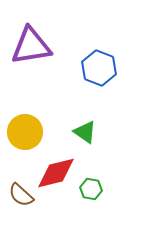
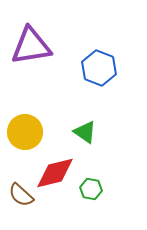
red diamond: moved 1 px left
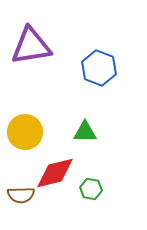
green triangle: rotated 35 degrees counterclockwise
brown semicircle: rotated 44 degrees counterclockwise
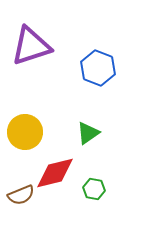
purple triangle: rotated 9 degrees counterclockwise
blue hexagon: moved 1 px left
green triangle: moved 3 px right, 1 px down; rotated 35 degrees counterclockwise
green hexagon: moved 3 px right
brown semicircle: rotated 20 degrees counterclockwise
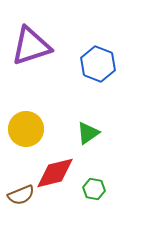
blue hexagon: moved 4 px up
yellow circle: moved 1 px right, 3 px up
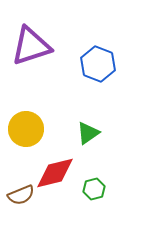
green hexagon: rotated 25 degrees counterclockwise
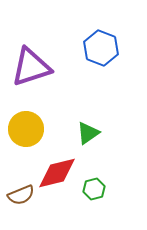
purple triangle: moved 21 px down
blue hexagon: moved 3 px right, 16 px up
red diamond: moved 2 px right
